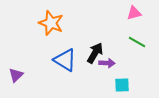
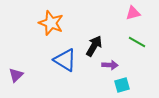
pink triangle: moved 1 px left
black arrow: moved 1 px left, 7 px up
purple arrow: moved 3 px right, 2 px down
cyan square: rotated 14 degrees counterclockwise
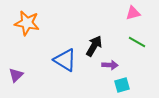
orange star: moved 24 px left; rotated 10 degrees counterclockwise
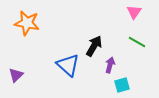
pink triangle: moved 1 px right, 1 px up; rotated 42 degrees counterclockwise
blue triangle: moved 3 px right, 5 px down; rotated 10 degrees clockwise
purple arrow: rotated 77 degrees counterclockwise
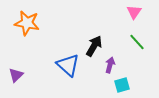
green line: rotated 18 degrees clockwise
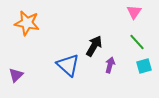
cyan square: moved 22 px right, 19 px up
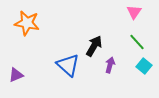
cyan square: rotated 35 degrees counterclockwise
purple triangle: rotated 21 degrees clockwise
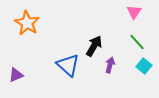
orange star: rotated 20 degrees clockwise
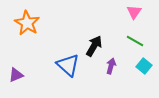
green line: moved 2 px left, 1 px up; rotated 18 degrees counterclockwise
purple arrow: moved 1 px right, 1 px down
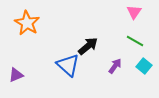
black arrow: moved 6 px left; rotated 20 degrees clockwise
purple arrow: moved 4 px right; rotated 21 degrees clockwise
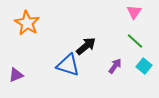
green line: rotated 12 degrees clockwise
black arrow: moved 2 px left
blue triangle: rotated 25 degrees counterclockwise
